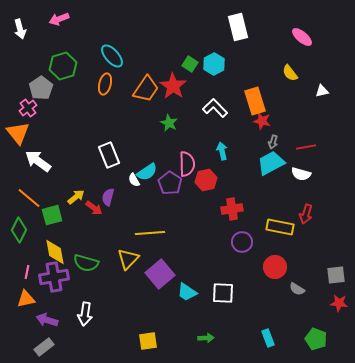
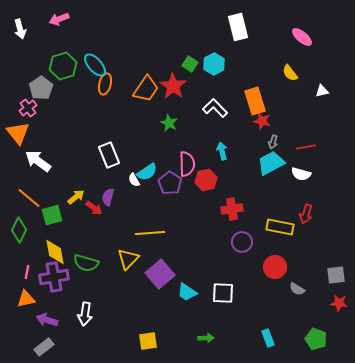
cyan ellipse at (112, 56): moved 17 px left, 9 px down
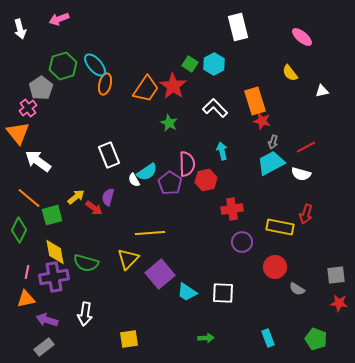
red line at (306, 147): rotated 18 degrees counterclockwise
yellow square at (148, 341): moved 19 px left, 2 px up
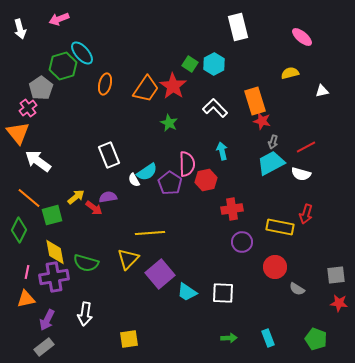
cyan ellipse at (95, 65): moved 13 px left, 12 px up
yellow semicircle at (290, 73): rotated 114 degrees clockwise
purple semicircle at (108, 197): rotated 66 degrees clockwise
purple arrow at (47, 320): rotated 80 degrees counterclockwise
green arrow at (206, 338): moved 23 px right
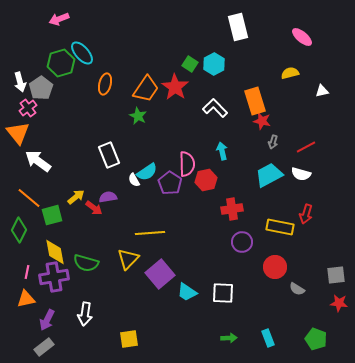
white arrow at (20, 29): moved 53 px down
green hexagon at (63, 66): moved 2 px left, 3 px up
red star at (173, 86): moved 2 px right, 1 px down
green star at (169, 123): moved 31 px left, 7 px up
cyan trapezoid at (271, 163): moved 2 px left, 12 px down
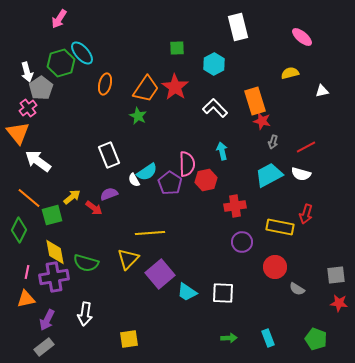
pink arrow at (59, 19): rotated 36 degrees counterclockwise
green square at (190, 64): moved 13 px left, 16 px up; rotated 35 degrees counterclockwise
white arrow at (20, 82): moved 7 px right, 10 px up
yellow arrow at (76, 197): moved 4 px left
purple semicircle at (108, 197): moved 1 px right, 3 px up; rotated 12 degrees counterclockwise
red cross at (232, 209): moved 3 px right, 3 px up
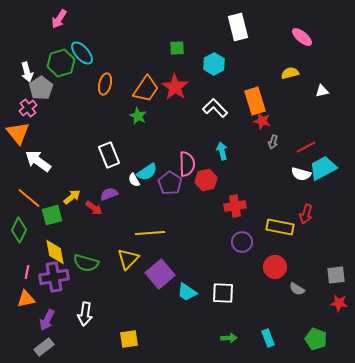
cyan trapezoid at (269, 175): moved 54 px right, 7 px up
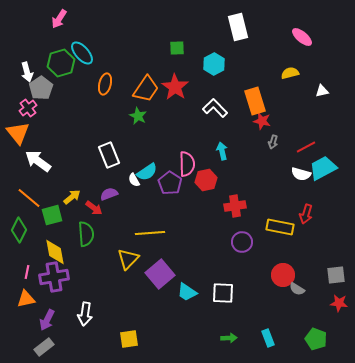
green semicircle at (86, 263): moved 29 px up; rotated 110 degrees counterclockwise
red circle at (275, 267): moved 8 px right, 8 px down
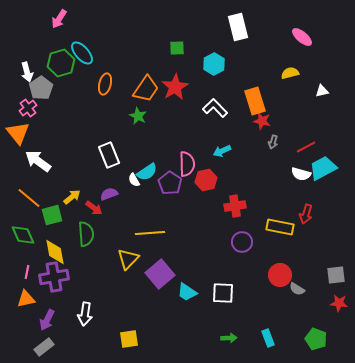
red star at (175, 87): rotated 8 degrees clockwise
cyan arrow at (222, 151): rotated 102 degrees counterclockwise
green diamond at (19, 230): moved 4 px right, 5 px down; rotated 50 degrees counterclockwise
red circle at (283, 275): moved 3 px left
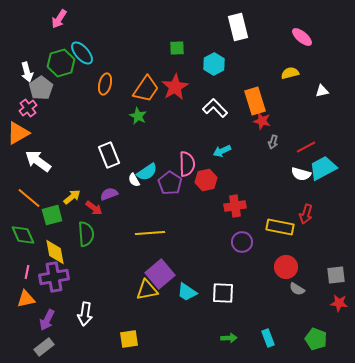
orange triangle at (18, 133): rotated 40 degrees clockwise
yellow triangle at (128, 259): moved 19 px right, 31 px down; rotated 35 degrees clockwise
red circle at (280, 275): moved 6 px right, 8 px up
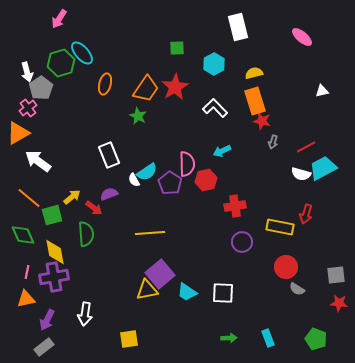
yellow semicircle at (290, 73): moved 36 px left
